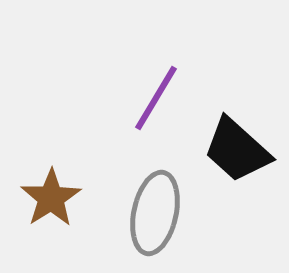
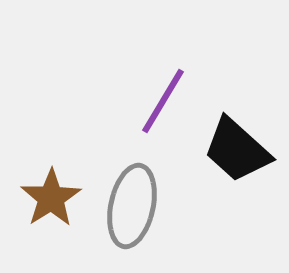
purple line: moved 7 px right, 3 px down
gray ellipse: moved 23 px left, 7 px up
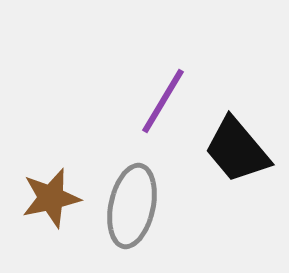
black trapezoid: rotated 8 degrees clockwise
brown star: rotated 20 degrees clockwise
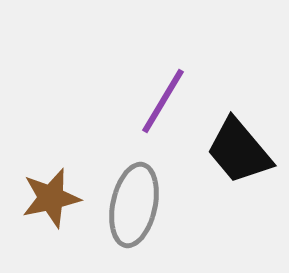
black trapezoid: moved 2 px right, 1 px down
gray ellipse: moved 2 px right, 1 px up
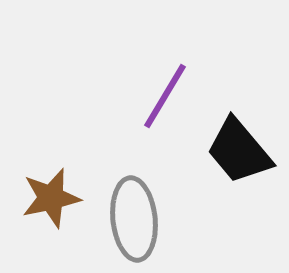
purple line: moved 2 px right, 5 px up
gray ellipse: moved 14 px down; rotated 18 degrees counterclockwise
